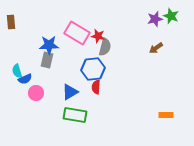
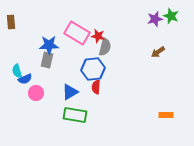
brown arrow: moved 2 px right, 4 px down
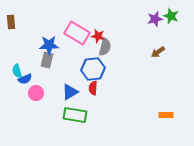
red semicircle: moved 3 px left, 1 px down
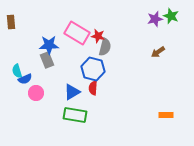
gray rectangle: rotated 35 degrees counterclockwise
blue hexagon: rotated 20 degrees clockwise
blue triangle: moved 2 px right
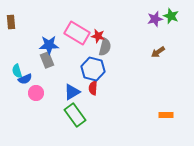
green rectangle: rotated 45 degrees clockwise
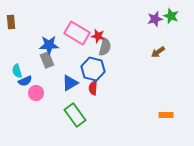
blue semicircle: moved 2 px down
blue triangle: moved 2 px left, 9 px up
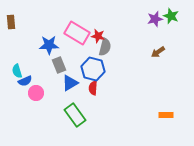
gray rectangle: moved 12 px right, 5 px down
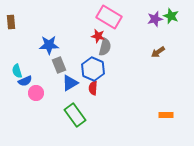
pink rectangle: moved 32 px right, 16 px up
blue hexagon: rotated 10 degrees clockwise
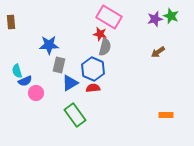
red star: moved 2 px right, 2 px up
gray rectangle: rotated 35 degrees clockwise
red semicircle: rotated 80 degrees clockwise
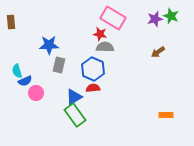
pink rectangle: moved 4 px right, 1 px down
gray semicircle: rotated 102 degrees counterclockwise
blue triangle: moved 4 px right, 14 px down
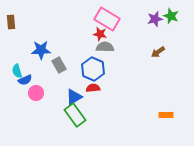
pink rectangle: moved 6 px left, 1 px down
blue star: moved 8 px left, 5 px down
gray rectangle: rotated 42 degrees counterclockwise
blue semicircle: moved 1 px up
